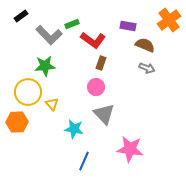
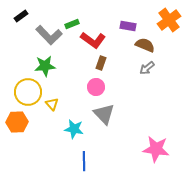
gray arrow: rotated 119 degrees clockwise
pink star: moved 26 px right
blue line: rotated 24 degrees counterclockwise
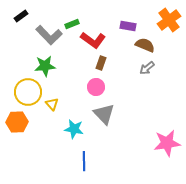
pink star: moved 11 px right, 6 px up; rotated 16 degrees counterclockwise
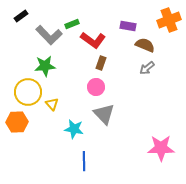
orange cross: rotated 15 degrees clockwise
pink star: moved 6 px left, 5 px down; rotated 8 degrees clockwise
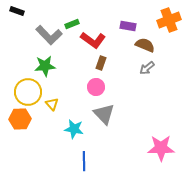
black rectangle: moved 4 px left, 5 px up; rotated 56 degrees clockwise
orange hexagon: moved 3 px right, 3 px up
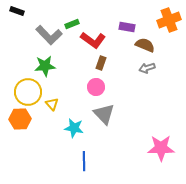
purple rectangle: moved 1 px left, 1 px down
gray arrow: rotated 21 degrees clockwise
cyan star: moved 1 px up
